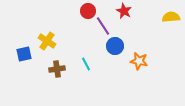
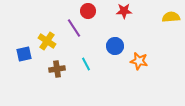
red star: rotated 28 degrees counterclockwise
purple line: moved 29 px left, 2 px down
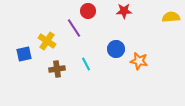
blue circle: moved 1 px right, 3 px down
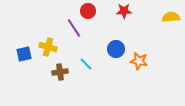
yellow cross: moved 1 px right, 6 px down; rotated 18 degrees counterclockwise
cyan line: rotated 16 degrees counterclockwise
brown cross: moved 3 px right, 3 px down
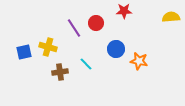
red circle: moved 8 px right, 12 px down
blue square: moved 2 px up
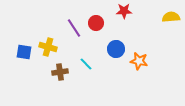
blue square: rotated 21 degrees clockwise
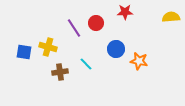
red star: moved 1 px right, 1 px down
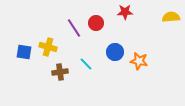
blue circle: moved 1 px left, 3 px down
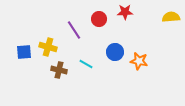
red circle: moved 3 px right, 4 px up
purple line: moved 2 px down
blue square: rotated 14 degrees counterclockwise
cyan line: rotated 16 degrees counterclockwise
brown cross: moved 1 px left, 2 px up; rotated 21 degrees clockwise
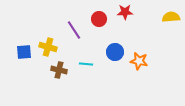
cyan line: rotated 24 degrees counterclockwise
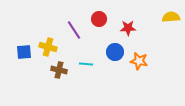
red star: moved 3 px right, 16 px down
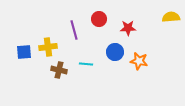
purple line: rotated 18 degrees clockwise
yellow cross: rotated 24 degrees counterclockwise
